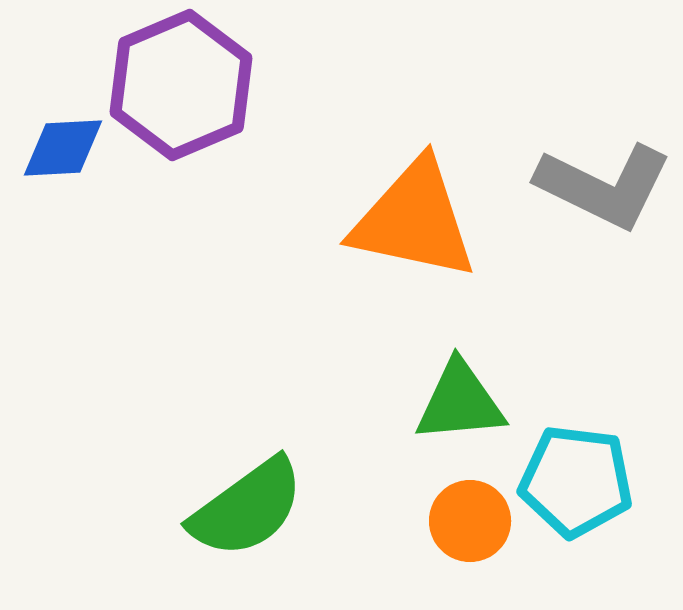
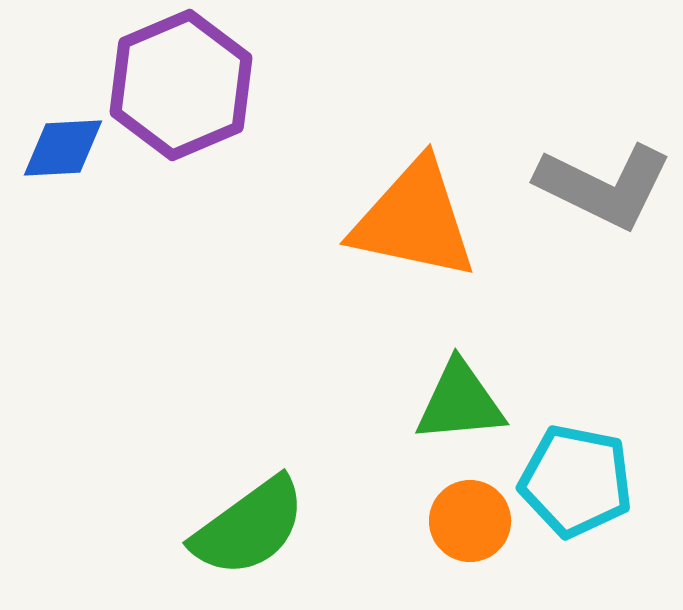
cyan pentagon: rotated 4 degrees clockwise
green semicircle: moved 2 px right, 19 px down
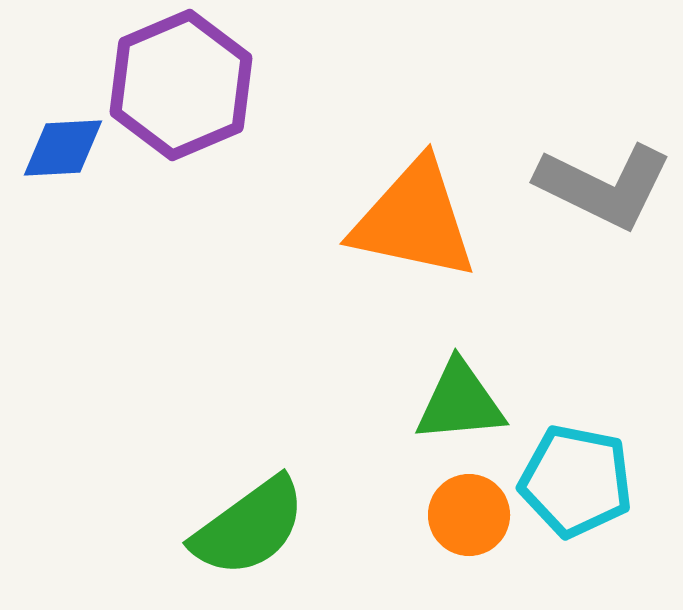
orange circle: moved 1 px left, 6 px up
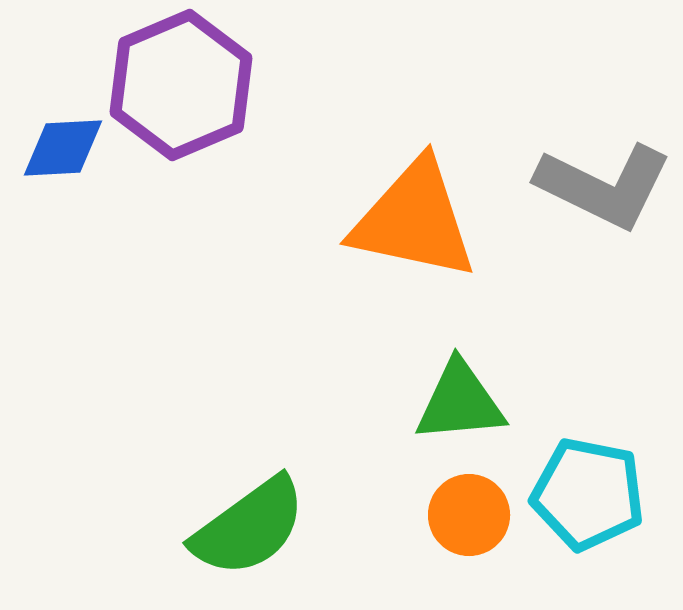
cyan pentagon: moved 12 px right, 13 px down
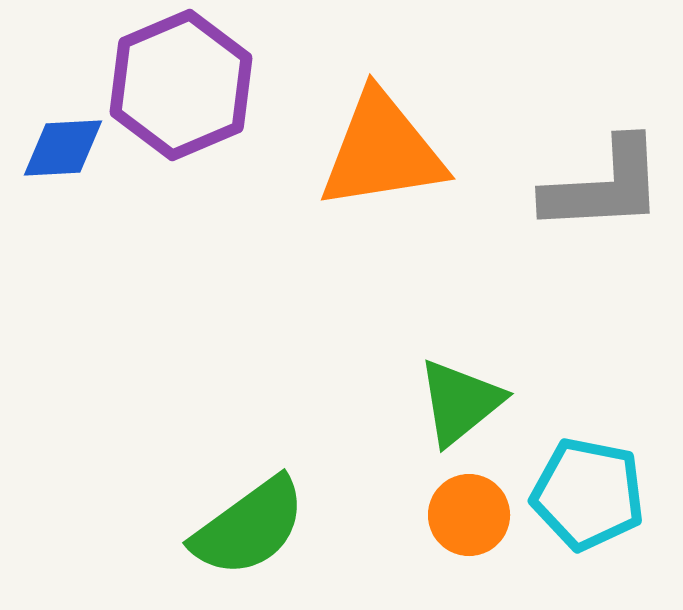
gray L-shape: rotated 29 degrees counterclockwise
orange triangle: moved 32 px left, 69 px up; rotated 21 degrees counterclockwise
green triangle: rotated 34 degrees counterclockwise
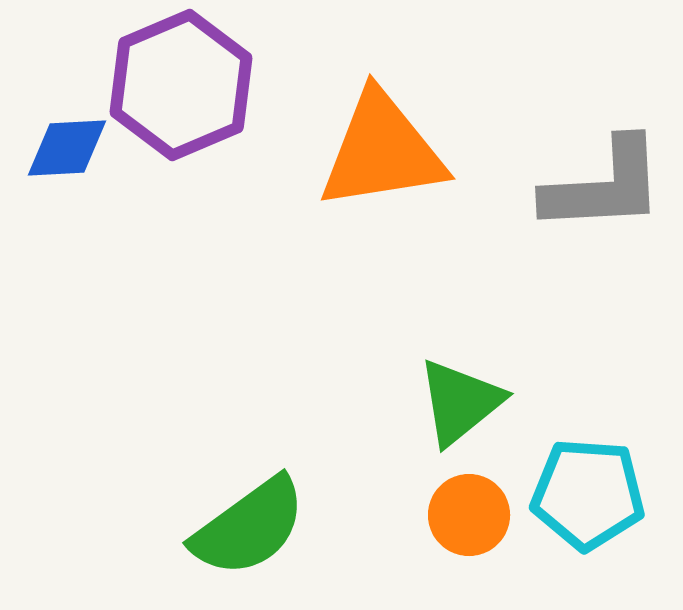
blue diamond: moved 4 px right
cyan pentagon: rotated 7 degrees counterclockwise
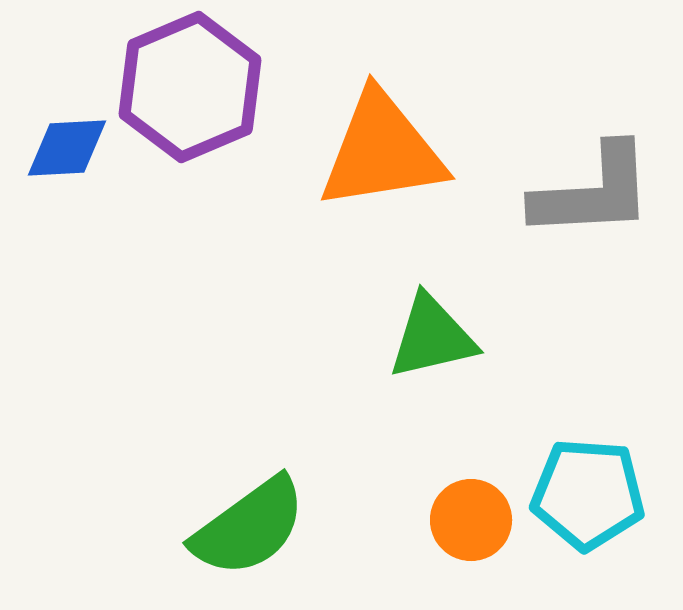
purple hexagon: moved 9 px right, 2 px down
gray L-shape: moved 11 px left, 6 px down
green triangle: moved 28 px left, 65 px up; rotated 26 degrees clockwise
orange circle: moved 2 px right, 5 px down
